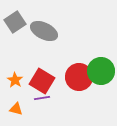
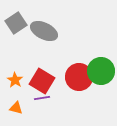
gray square: moved 1 px right, 1 px down
orange triangle: moved 1 px up
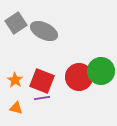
red square: rotated 10 degrees counterclockwise
